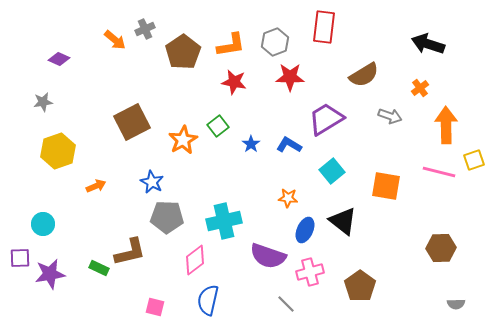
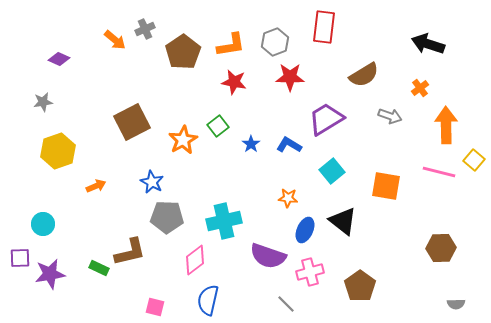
yellow square at (474, 160): rotated 30 degrees counterclockwise
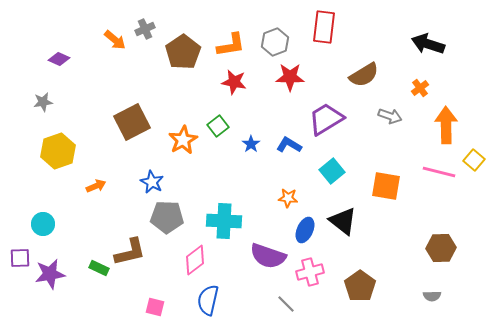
cyan cross at (224, 221): rotated 16 degrees clockwise
gray semicircle at (456, 304): moved 24 px left, 8 px up
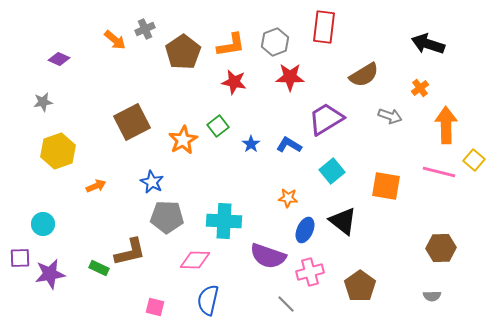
pink diamond at (195, 260): rotated 40 degrees clockwise
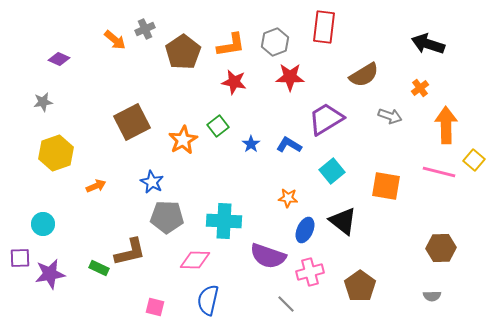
yellow hexagon at (58, 151): moved 2 px left, 2 px down
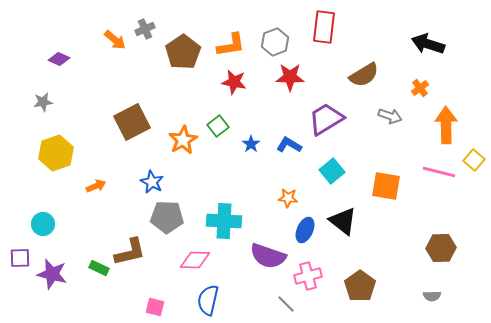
pink cross at (310, 272): moved 2 px left, 4 px down
purple star at (50, 274): moved 2 px right; rotated 24 degrees clockwise
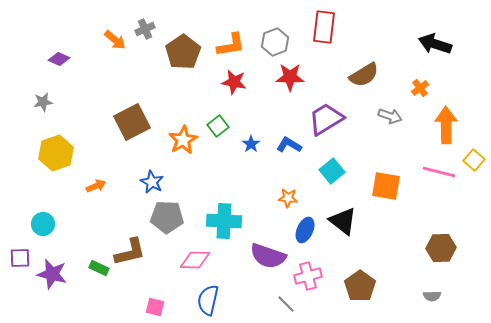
black arrow at (428, 44): moved 7 px right
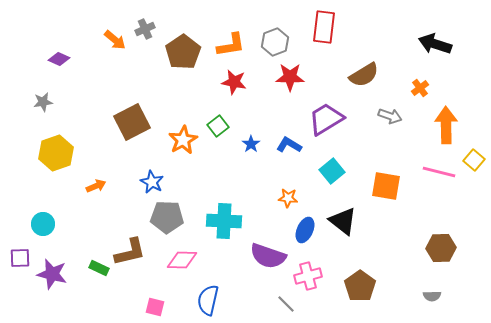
pink diamond at (195, 260): moved 13 px left
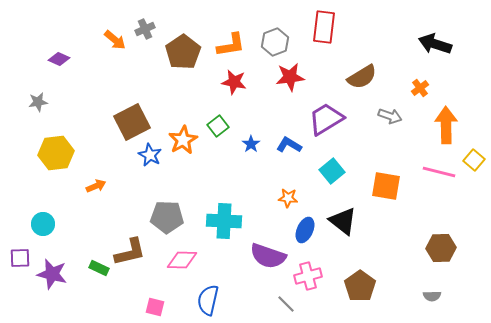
brown semicircle at (364, 75): moved 2 px left, 2 px down
red star at (290, 77): rotated 8 degrees counterclockwise
gray star at (43, 102): moved 5 px left
yellow hexagon at (56, 153): rotated 12 degrees clockwise
blue star at (152, 182): moved 2 px left, 27 px up
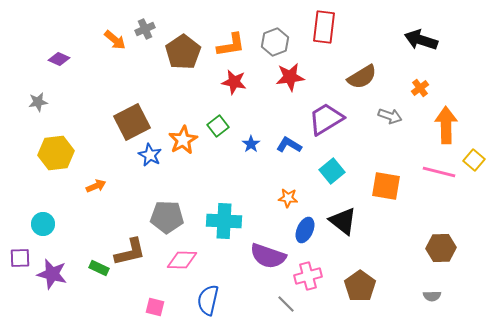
black arrow at (435, 44): moved 14 px left, 4 px up
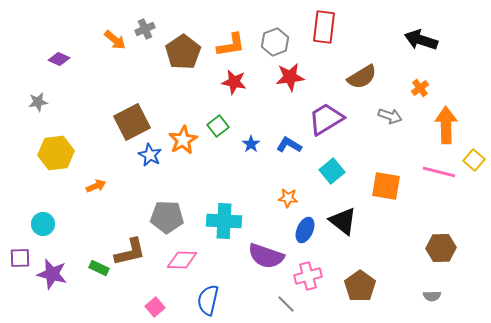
purple semicircle at (268, 256): moved 2 px left
pink square at (155, 307): rotated 36 degrees clockwise
